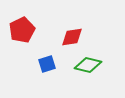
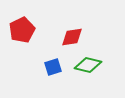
blue square: moved 6 px right, 3 px down
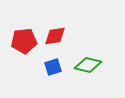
red pentagon: moved 2 px right, 11 px down; rotated 20 degrees clockwise
red diamond: moved 17 px left, 1 px up
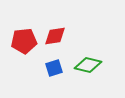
blue square: moved 1 px right, 1 px down
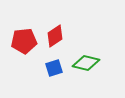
red diamond: rotated 25 degrees counterclockwise
green diamond: moved 2 px left, 2 px up
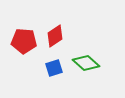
red pentagon: rotated 10 degrees clockwise
green diamond: rotated 28 degrees clockwise
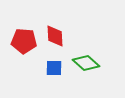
red diamond: rotated 60 degrees counterclockwise
blue square: rotated 18 degrees clockwise
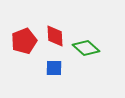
red pentagon: rotated 25 degrees counterclockwise
green diamond: moved 15 px up
